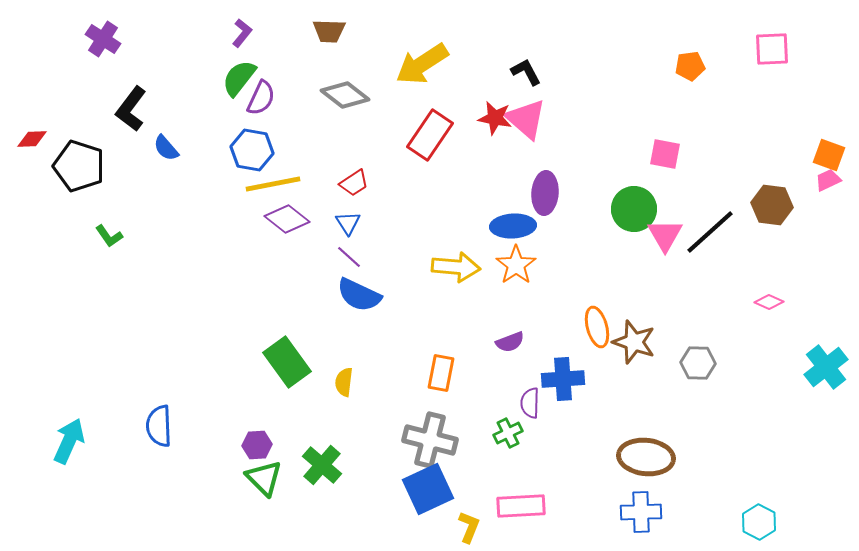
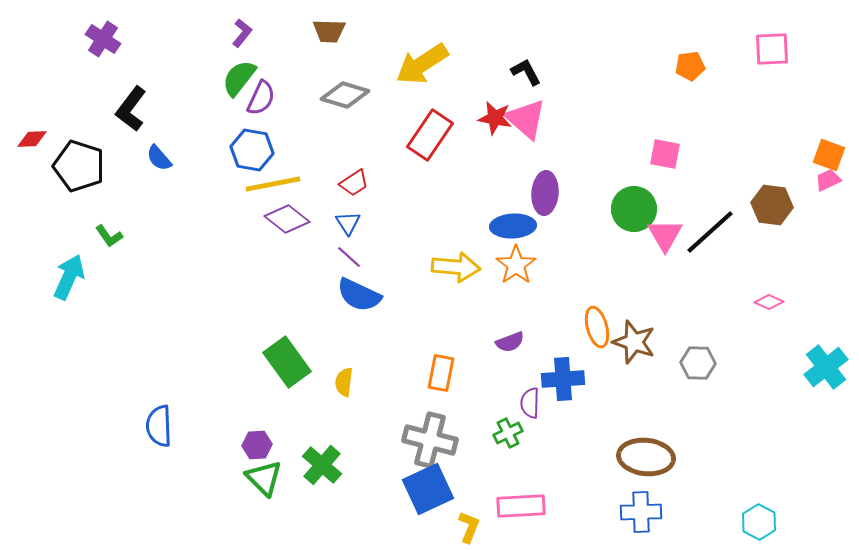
gray diamond at (345, 95): rotated 21 degrees counterclockwise
blue semicircle at (166, 148): moved 7 px left, 10 px down
cyan arrow at (69, 441): moved 164 px up
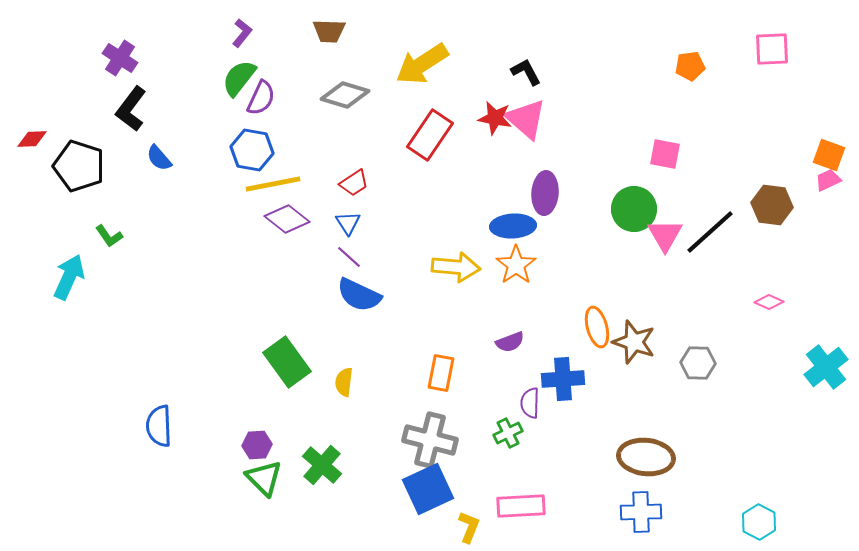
purple cross at (103, 39): moved 17 px right, 19 px down
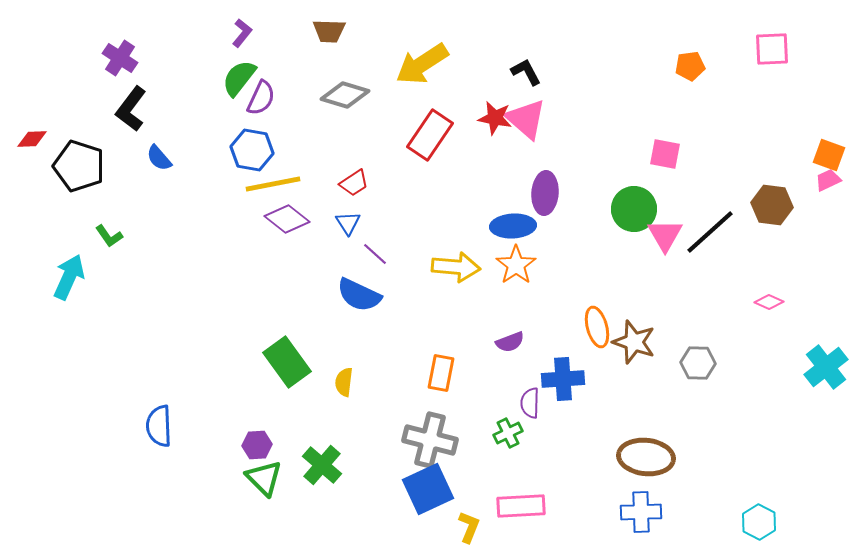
purple line at (349, 257): moved 26 px right, 3 px up
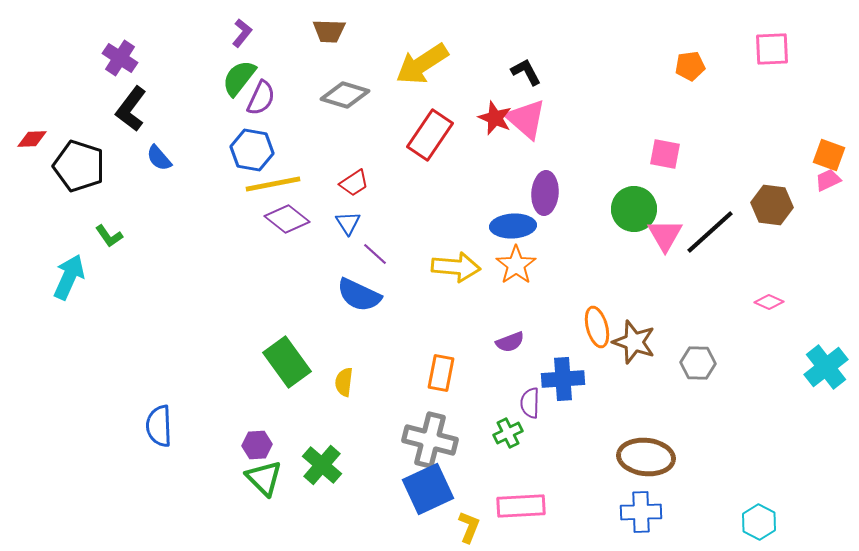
red star at (495, 118): rotated 12 degrees clockwise
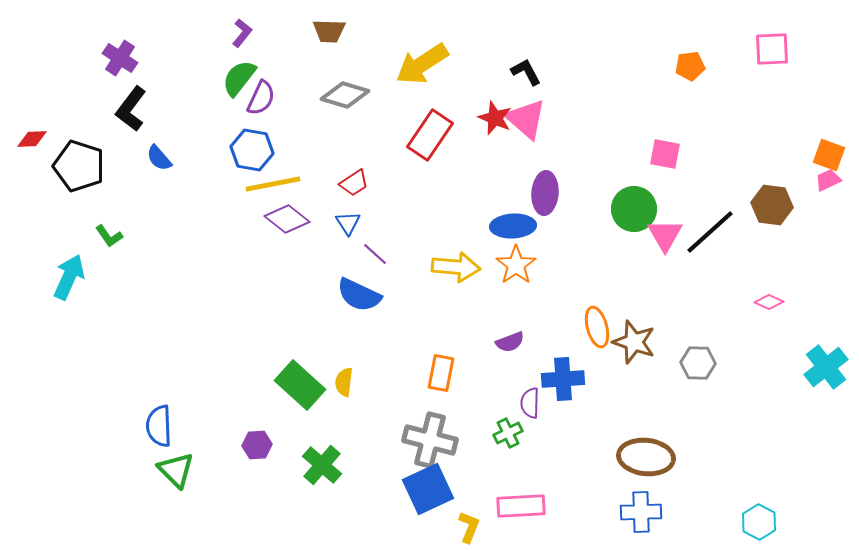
green rectangle at (287, 362): moved 13 px right, 23 px down; rotated 12 degrees counterclockwise
green triangle at (264, 478): moved 88 px left, 8 px up
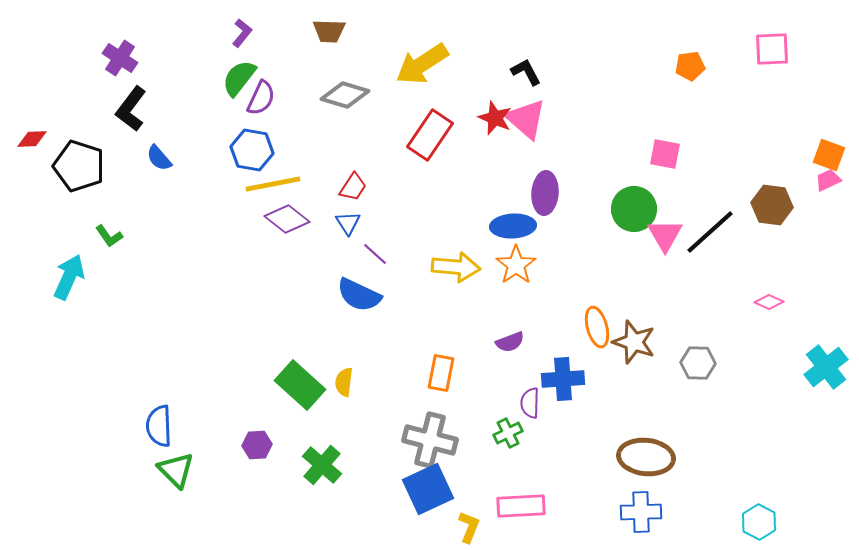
red trapezoid at (354, 183): moved 1 px left, 4 px down; rotated 24 degrees counterclockwise
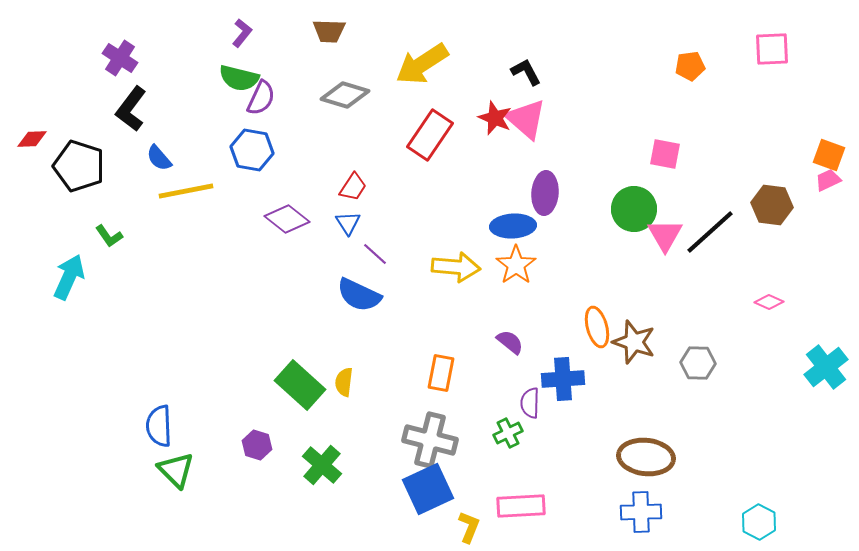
green semicircle at (239, 78): rotated 114 degrees counterclockwise
yellow line at (273, 184): moved 87 px left, 7 px down
purple semicircle at (510, 342): rotated 120 degrees counterclockwise
purple hexagon at (257, 445): rotated 20 degrees clockwise
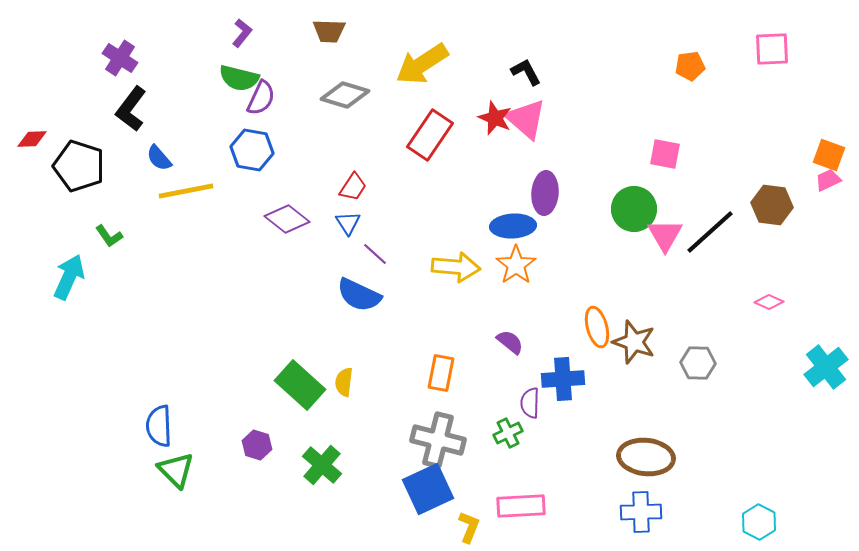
gray cross at (430, 440): moved 8 px right
